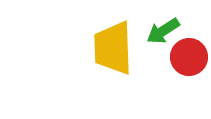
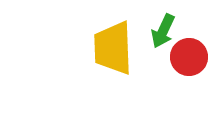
green arrow: rotated 32 degrees counterclockwise
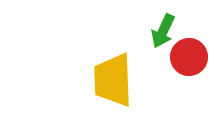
yellow trapezoid: moved 32 px down
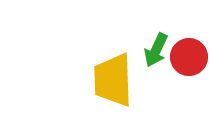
green arrow: moved 7 px left, 19 px down
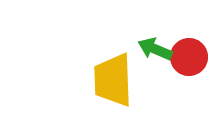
green arrow: moved 1 px left, 1 px up; rotated 88 degrees clockwise
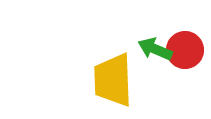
red circle: moved 4 px left, 7 px up
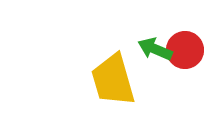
yellow trapezoid: rotated 14 degrees counterclockwise
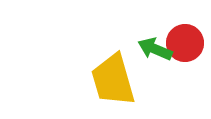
red circle: moved 7 px up
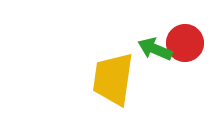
yellow trapezoid: moved 1 px up; rotated 24 degrees clockwise
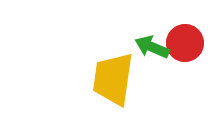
green arrow: moved 3 px left, 2 px up
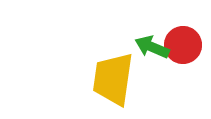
red circle: moved 2 px left, 2 px down
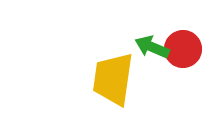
red circle: moved 4 px down
